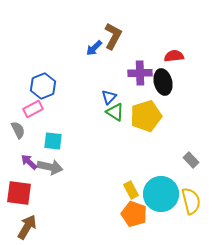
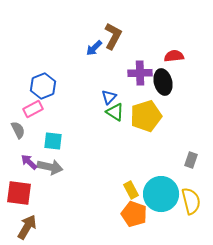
gray rectangle: rotated 63 degrees clockwise
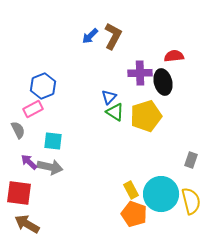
blue arrow: moved 4 px left, 12 px up
brown arrow: moved 3 px up; rotated 90 degrees counterclockwise
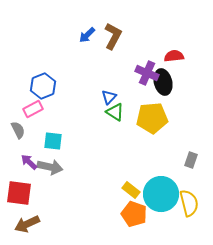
blue arrow: moved 3 px left, 1 px up
purple cross: moved 7 px right; rotated 25 degrees clockwise
yellow pentagon: moved 6 px right, 2 px down; rotated 12 degrees clockwise
yellow rectangle: rotated 24 degrees counterclockwise
yellow semicircle: moved 2 px left, 2 px down
brown arrow: rotated 55 degrees counterclockwise
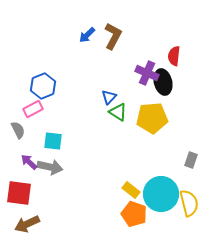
red semicircle: rotated 78 degrees counterclockwise
green triangle: moved 3 px right
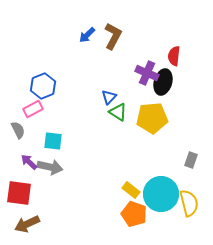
black ellipse: rotated 30 degrees clockwise
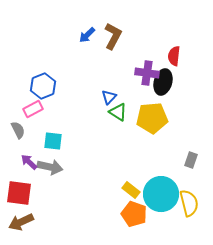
purple cross: rotated 15 degrees counterclockwise
brown arrow: moved 6 px left, 2 px up
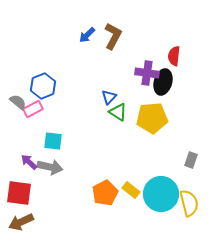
gray semicircle: moved 28 px up; rotated 24 degrees counterclockwise
orange pentagon: moved 29 px left, 21 px up; rotated 25 degrees clockwise
